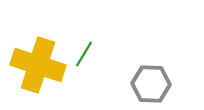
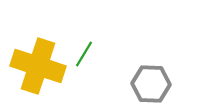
yellow cross: moved 1 px down
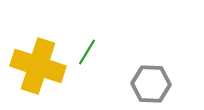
green line: moved 3 px right, 2 px up
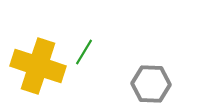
green line: moved 3 px left
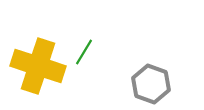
gray hexagon: rotated 18 degrees clockwise
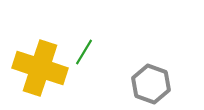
yellow cross: moved 2 px right, 2 px down
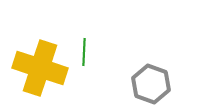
green line: rotated 28 degrees counterclockwise
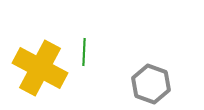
yellow cross: rotated 10 degrees clockwise
